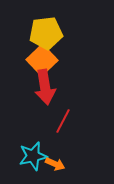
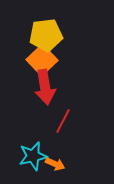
yellow pentagon: moved 2 px down
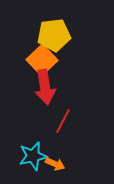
yellow pentagon: moved 8 px right
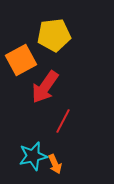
orange square: moved 21 px left; rotated 16 degrees clockwise
red arrow: rotated 44 degrees clockwise
orange arrow: rotated 42 degrees clockwise
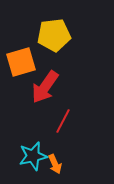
orange square: moved 2 px down; rotated 12 degrees clockwise
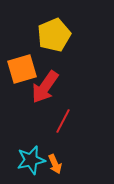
yellow pentagon: rotated 16 degrees counterclockwise
orange square: moved 1 px right, 7 px down
cyan star: moved 2 px left, 4 px down
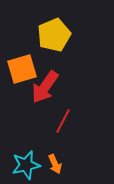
cyan star: moved 5 px left, 5 px down
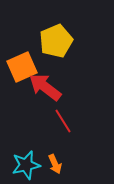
yellow pentagon: moved 2 px right, 6 px down
orange square: moved 2 px up; rotated 8 degrees counterclockwise
red arrow: rotated 92 degrees clockwise
red line: rotated 60 degrees counterclockwise
